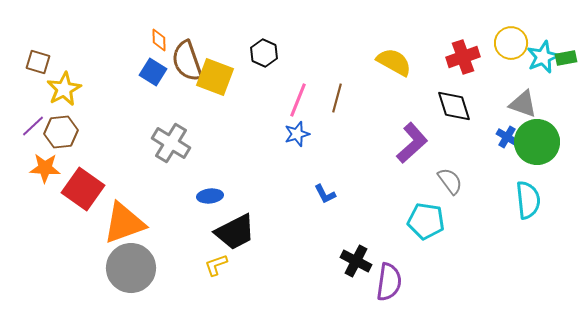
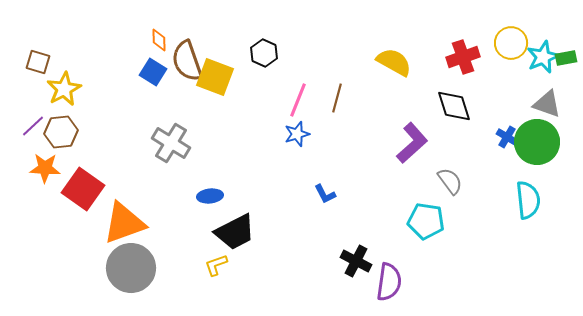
gray triangle: moved 24 px right
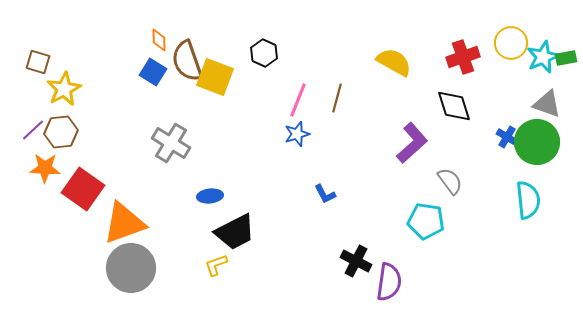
purple line: moved 4 px down
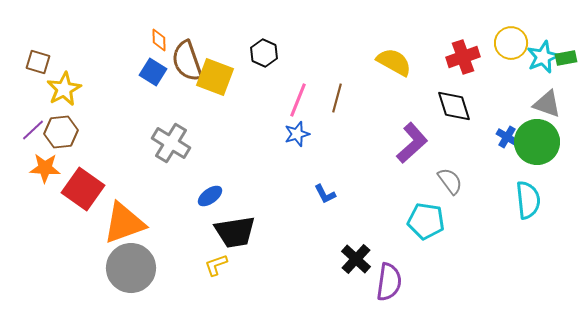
blue ellipse: rotated 30 degrees counterclockwise
black trapezoid: rotated 18 degrees clockwise
black cross: moved 2 px up; rotated 16 degrees clockwise
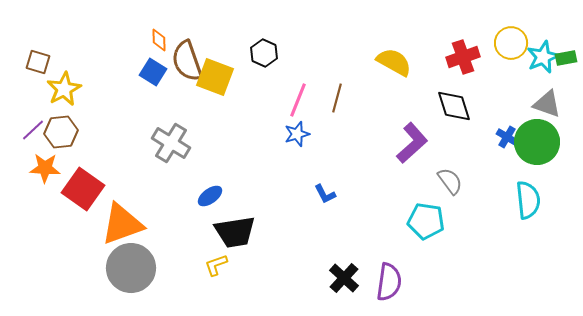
orange triangle: moved 2 px left, 1 px down
black cross: moved 12 px left, 19 px down
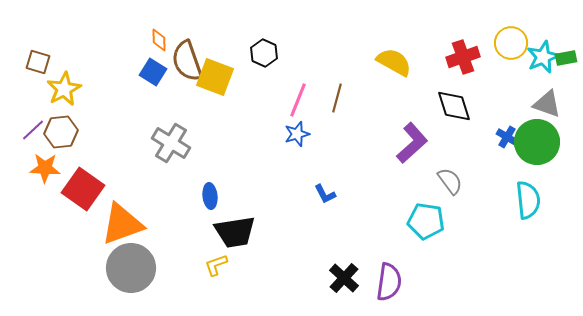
blue ellipse: rotated 60 degrees counterclockwise
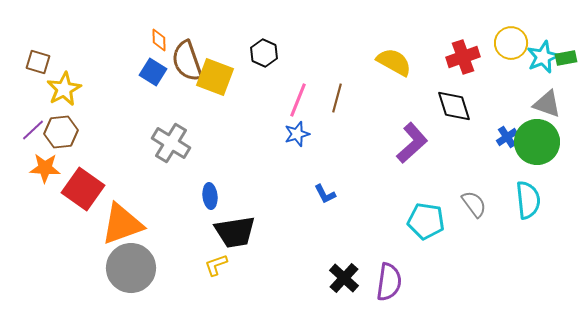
blue cross: rotated 25 degrees clockwise
gray semicircle: moved 24 px right, 23 px down
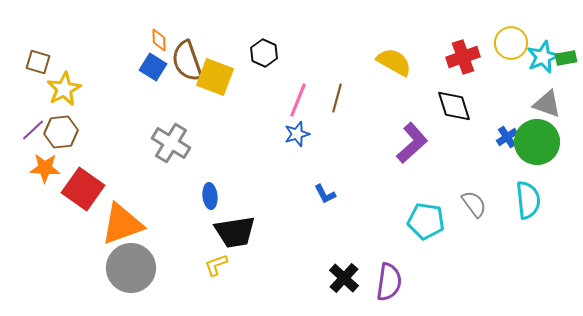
blue square: moved 5 px up
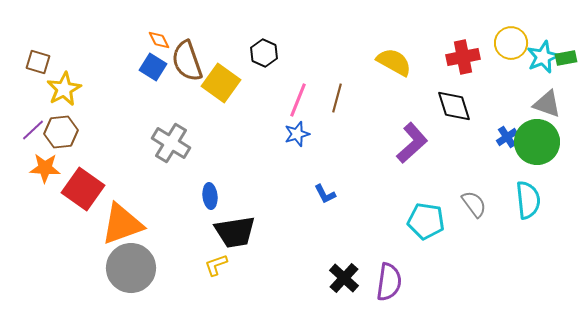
orange diamond: rotated 25 degrees counterclockwise
red cross: rotated 8 degrees clockwise
yellow square: moved 6 px right, 6 px down; rotated 15 degrees clockwise
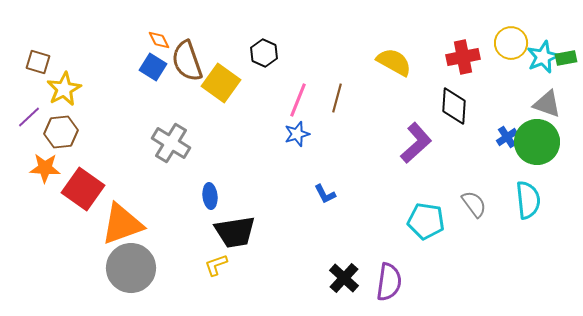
black diamond: rotated 21 degrees clockwise
purple line: moved 4 px left, 13 px up
purple L-shape: moved 4 px right
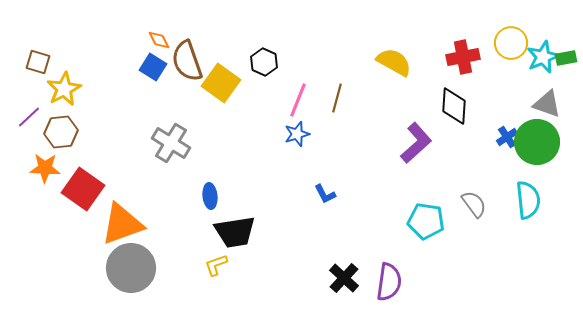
black hexagon: moved 9 px down
